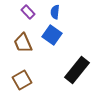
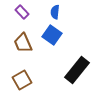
purple rectangle: moved 6 px left
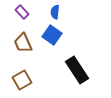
black rectangle: rotated 72 degrees counterclockwise
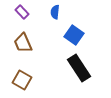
blue square: moved 22 px right
black rectangle: moved 2 px right, 2 px up
brown square: rotated 30 degrees counterclockwise
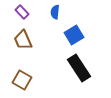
blue square: rotated 24 degrees clockwise
brown trapezoid: moved 3 px up
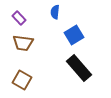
purple rectangle: moved 3 px left, 6 px down
brown trapezoid: moved 3 px down; rotated 60 degrees counterclockwise
black rectangle: rotated 8 degrees counterclockwise
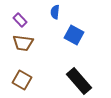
purple rectangle: moved 1 px right, 2 px down
blue square: rotated 30 degrees counterclockwise
black rectangle: moved 13 px down
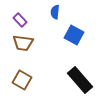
black rectangle: moved 1 px right, 1 px up
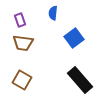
blue semicircle: moved 2 px left, 1 px down
purple rectangle: rotated 24 degrees clockwise
blue square: moved 3 px down; rotated 24 degrees clockwise
